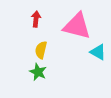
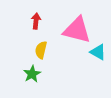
red arrow: moved 2 px down
pink triangle: moved 4 px down
green star: moved 6 px left, 2 px down; rotated 18 degrees clockwise
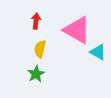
pink triangle: rotated 16 degrees clockwise
yellow semicircle: moved 1 px left, 1 px up
green star: moved 4 px right
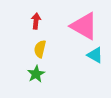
pink triangle: moved 7 px right, 4 px up
cyan triangle: moved 3 px left, 3 px down
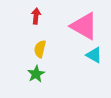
red arrow: moved 5 px up
cyan triangle: moved 1 px left
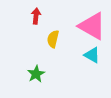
pink triangle: moved 8 px right
yellow semicircle: moved 13 px right, 10 px up
cyan triangle: moved 2 px left
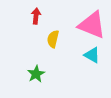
pink triangle: moved 1 px up; rotated 8 degrees counterclockwise
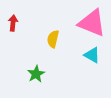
red arrow: moved 23 px left, 7 px down
pink triangle: moved 2 px up
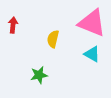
red arrow: moved 2 px down
cyan triangle: moved 1 px up
green star: moved 3 px right, 1 px down; rotated 18 degrees clockwise
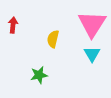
pink triangle: moved 1 px down; rotated 40 degrees clockwise
cyan triangle: rotated 30 degrees clockwise
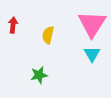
yellow semicircle: moved 5 px left, 4 px up
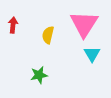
pink triangle: moved 8 px left
